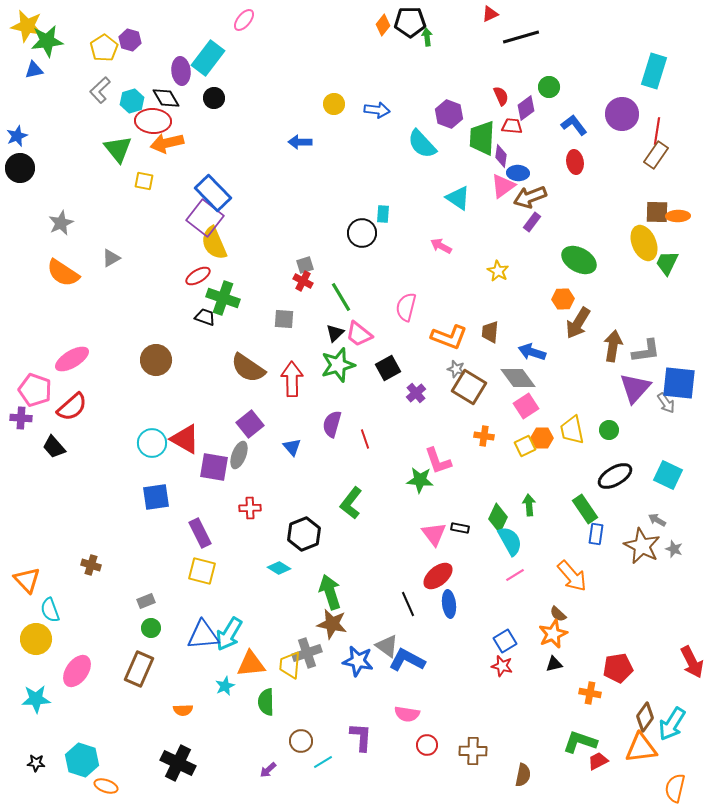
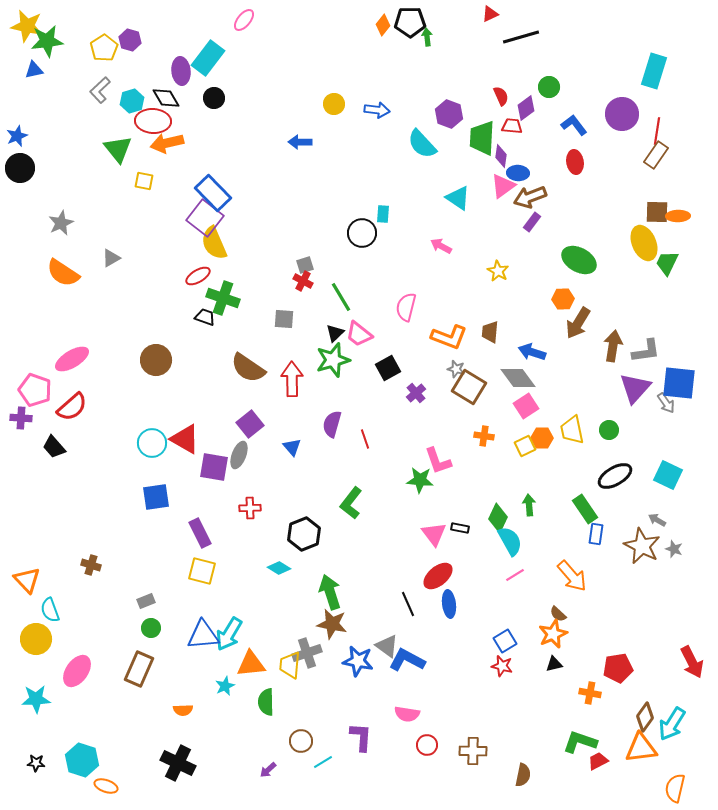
green star at (338, 365): moved 5 px left, 5 px up
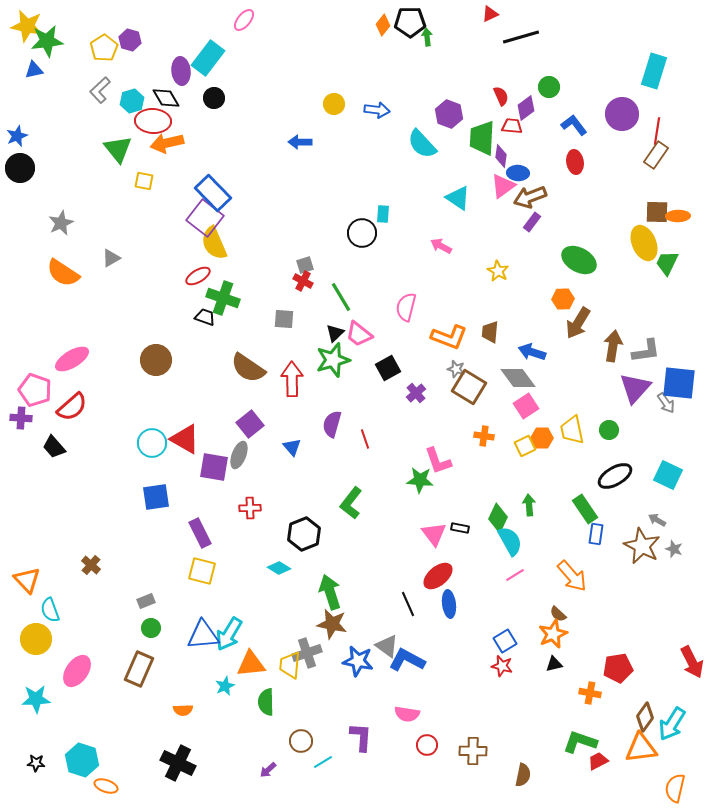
brown cross at (91, 565): rotated 24 degrees clockwise
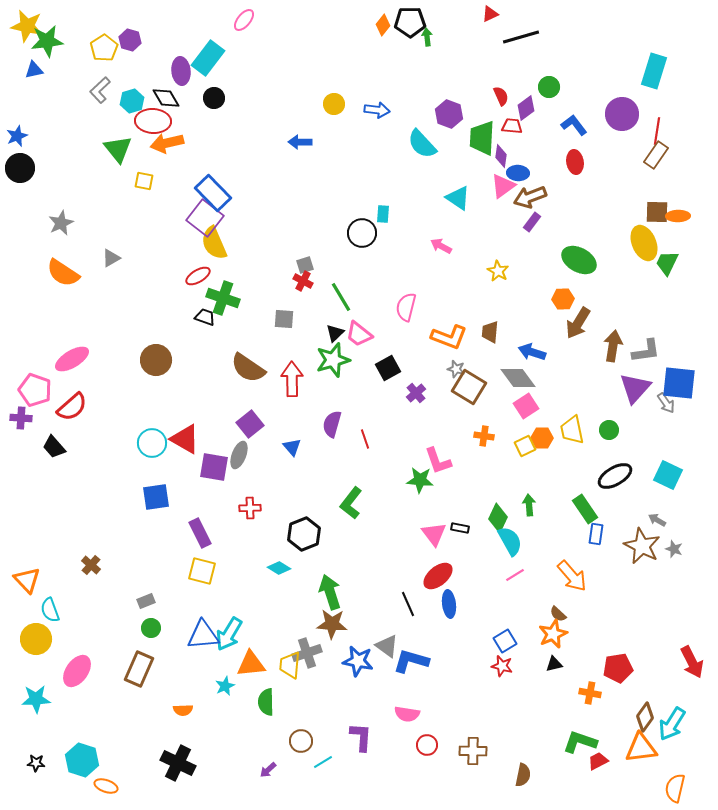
brown star at (332, 624): rotated 8 degrees counterclockwise
blue L-shape at (407, 660): moved 4 px right, 1 px down; rotated 12 degrees counterclockwise
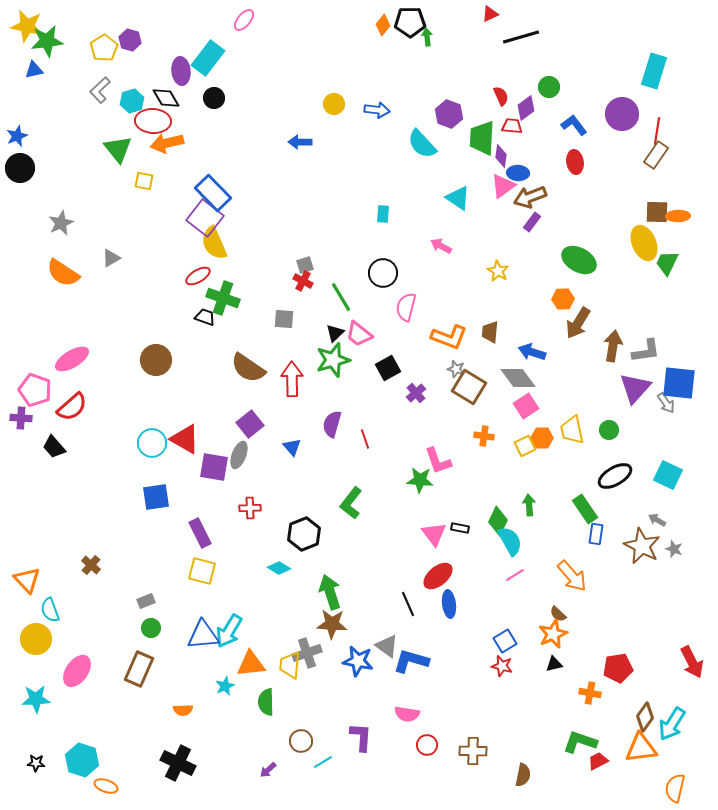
black circle at (362, 233): moved 21 px right, 40 px down
green diamond at (498, 518): moved 3 px down
cyan arrow at (229, 634): moved 3 px up
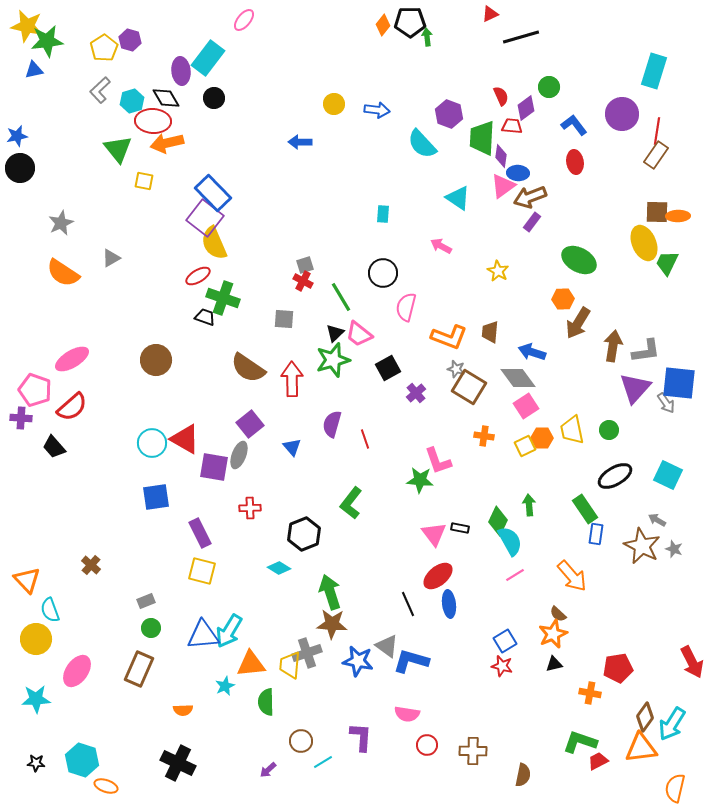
blue star at (17, 136): rotated 10 degrees clockwise
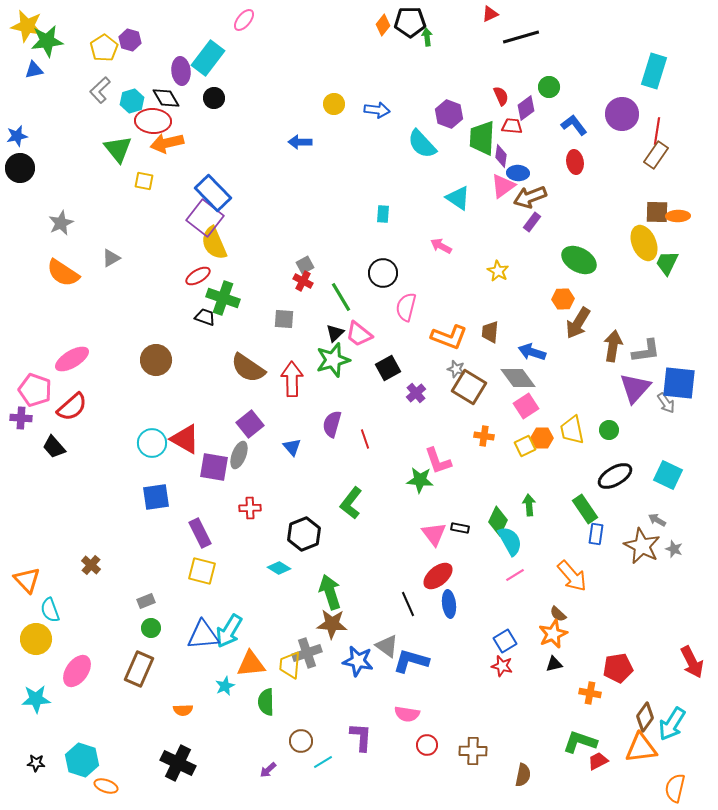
gray square at (305, 265): rotated 12 degrees counterclockwise
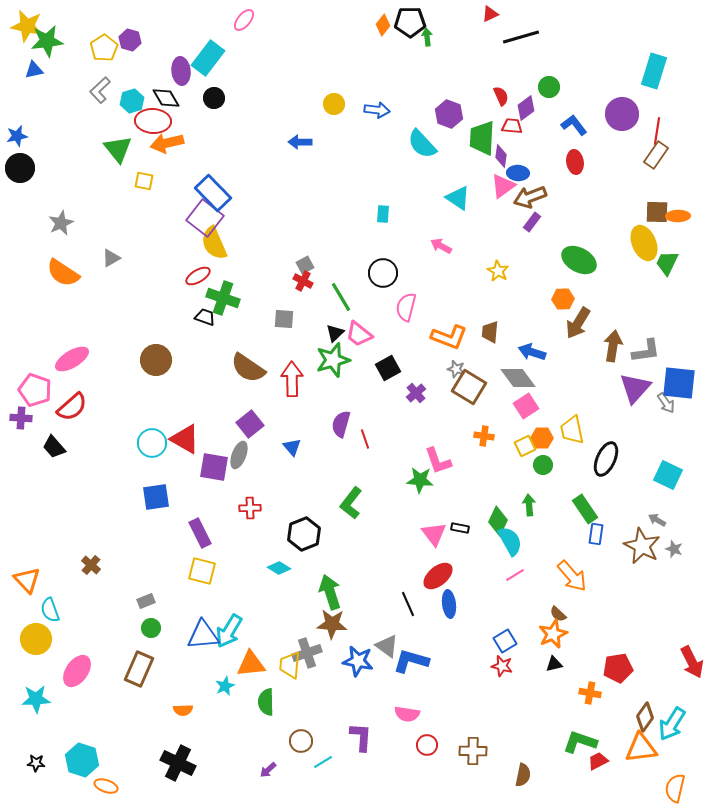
purple semicircle at (332, 424): moved 9 px right
green circle at (609, 430): moved 66 px left, 35 px down
black ellipse at (615, 476): moved 9 px left, 17 px up; rotated 36 degrees counterclockwise
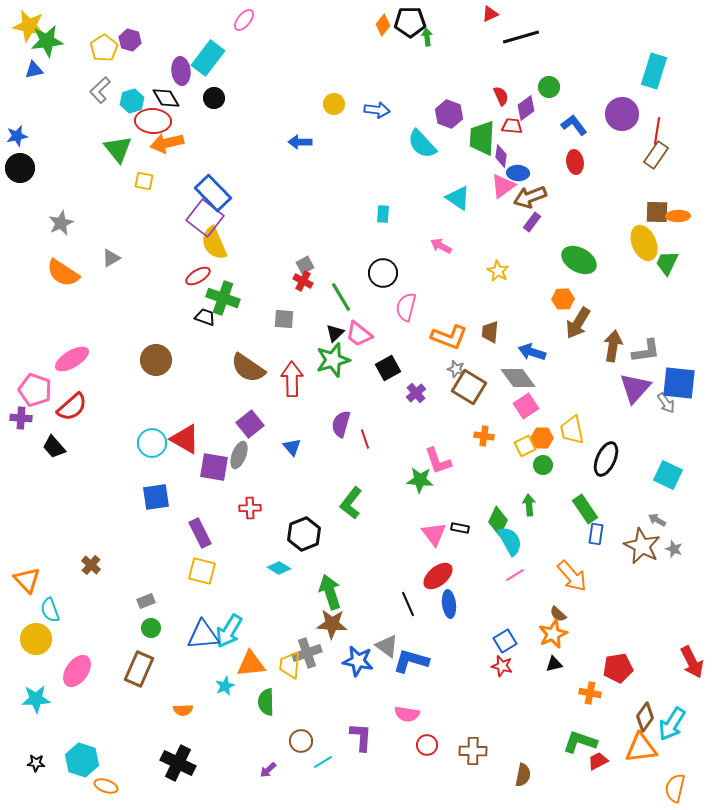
yellow star at (27, 26): moved 2 px right
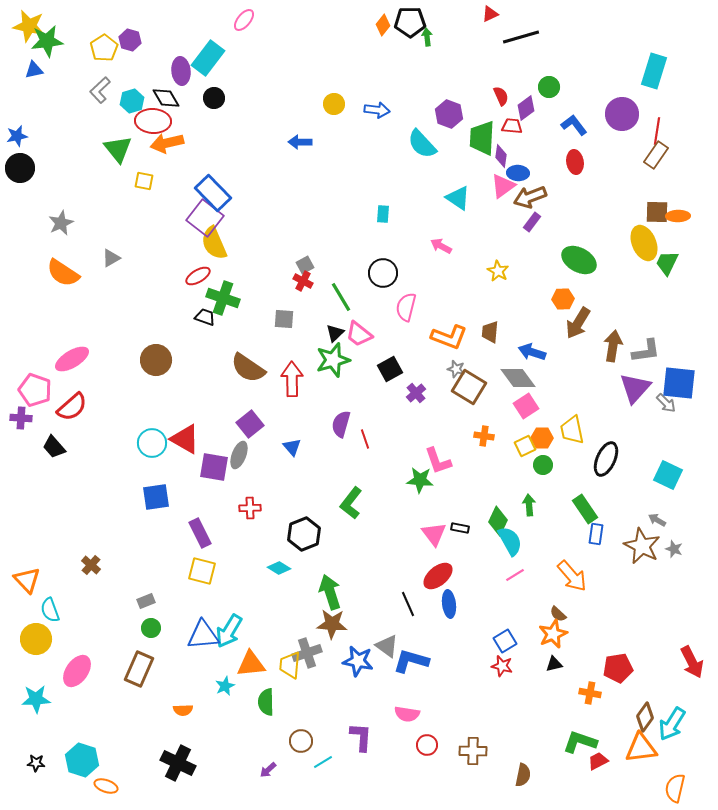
black square at (388, 368): moved 2 px right, 1 px down
gray arrow at (666, 403): rotated 10 degrees counterclockwise
